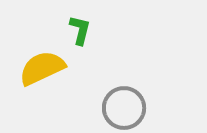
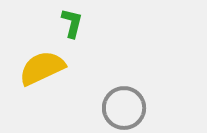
green L-shape: moved 8 px left, 7 px up
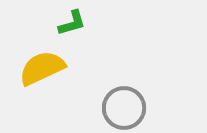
green L-shape: rotated 60 degrees clockwise
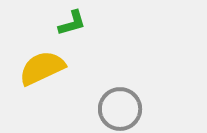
gray circle: moved 4 px left, 1 px down
